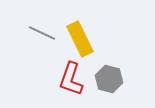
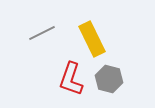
gray line: rotated 52 degrees counterclockwise
yellow rectangle: moved 12 px right
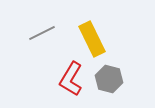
red L-shape: rotated 12 degrees clockwise
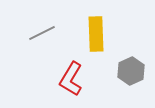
yellow rectangle: moved 4 px right, 5 px up; rotated 24 degrees clockwise
gray hexagon: moved 22 px right, 8 px up; rotated 20 degrees clockwise
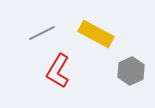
yellow rectangle: rotated 60 degrees counterclockwise
red L-shape: moved 13 px left, 8 px up
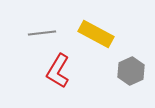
gray line: rotated 20 degrees clockwise
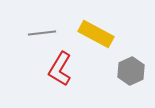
red L-shape: moved 2 px right, 2 px up
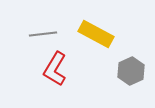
gray line: moved 1 px right, 1 px down
red L-shape: moved 5 px left
